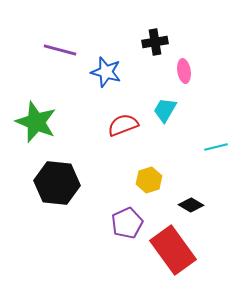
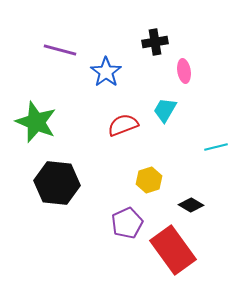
blue star: rotated 20 degrees clockwise
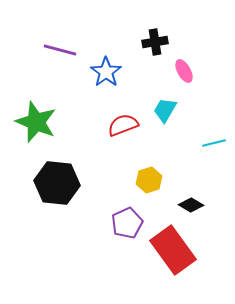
pink ellipse: rotated 20 degrees counterclockwise
cyan line: moved 2 px left, 4 px up
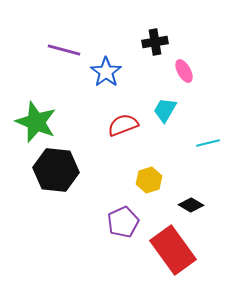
purple line: moved 4 px right
cyan line: moved 6 px left
black hexagon: moved 1 px left, 13 px up
purple pentagon: moved 4 px left, 1 px up
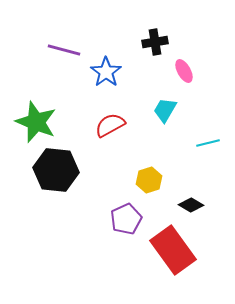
red semicircle: moved 13 px left; rotated 8 degrees counterclockwise
purple pentagon: moved 3 px right, 3 px up
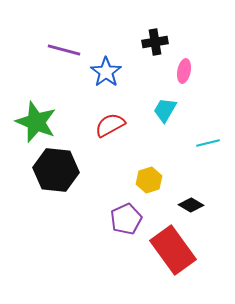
pink ellipse: rotated 40 degrees clockwise
